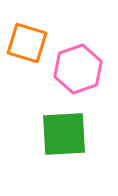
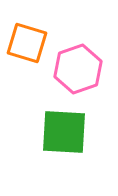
green square: moved 2 px up; rotated 6 degrees clockwise
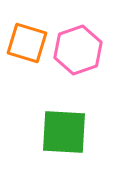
pink hexagon: moved 19 px up
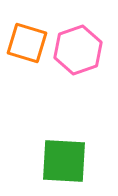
green square: moved 29 px down
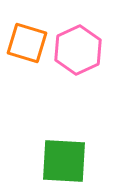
pink hexagon: rotated 6 degrees counterclockwise
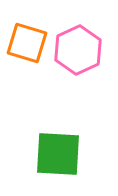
green square: moved 6 px left, 7 px up
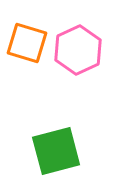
green square: moved 2 px left, 3 px up; rotated 18 degrees counterclockwise
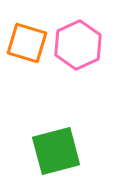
pink hexagon: moved 5 px up
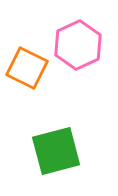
orange square: moved 25 px down; rotated 9 degrees clockwise
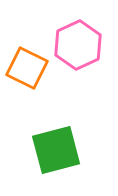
green square: moved 1 px up
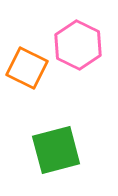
pink hexagon: rotated 9 degrees counterclockwise
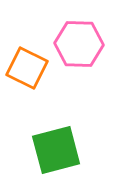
pink hexagon: moved 1 px right, 1 px up; rotated 24 degrees counterclockwise
